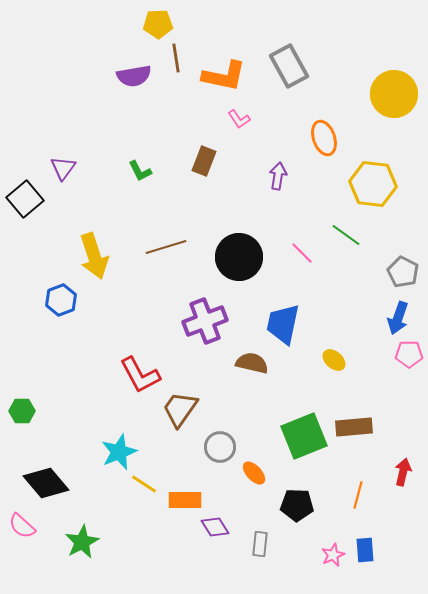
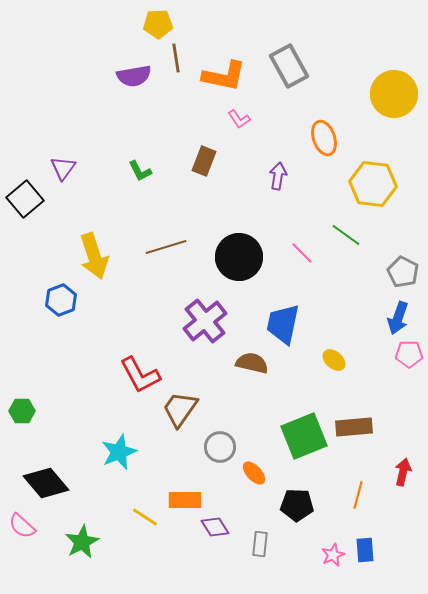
purple cross at (205, 321): rotated 18 degrees counterclockwise
yellow line at (144, 484): moved 1 px right, 33 px down
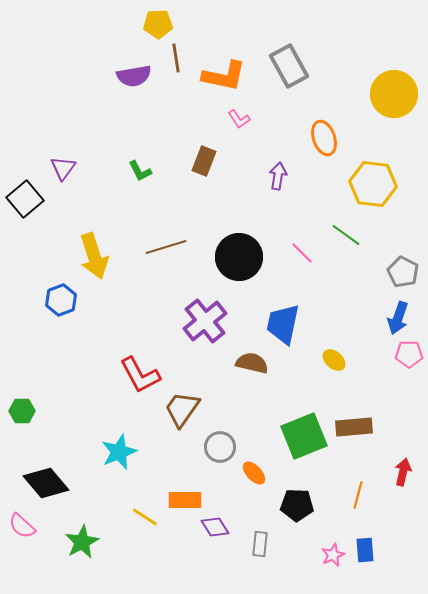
brown trapezoid at (180, 409): moved 2 px right
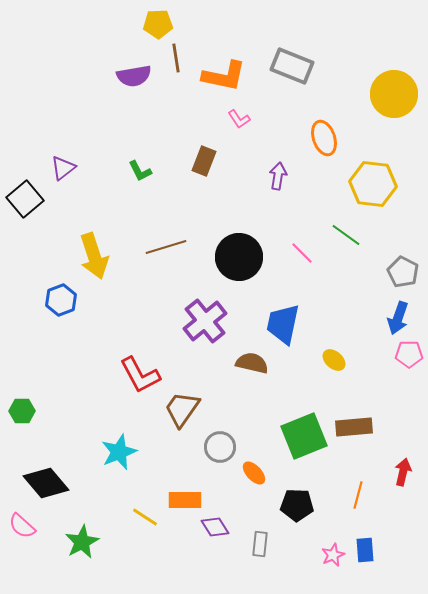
gray rectangle at (289, 66): moved 3 px right; rotated 39 degrees counterclockwise
purple triangle at (63, 168): rotated 16 degrees clockwise
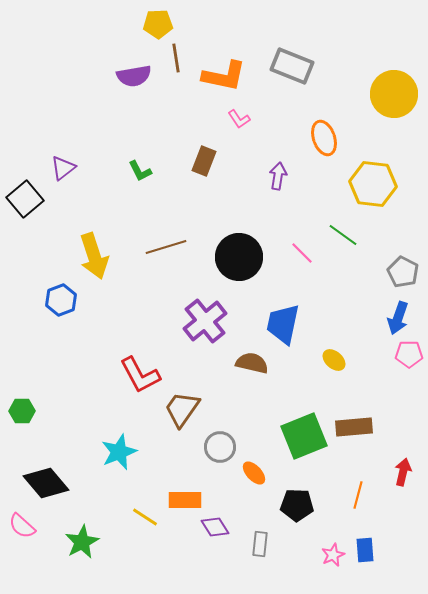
green line at (346, 235): moved 3 px left
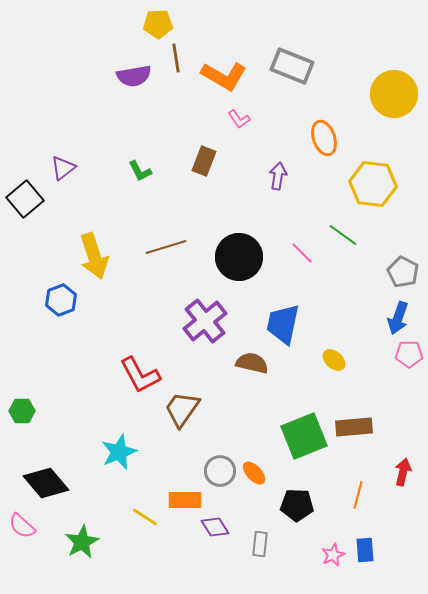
orange L-shape at (224, 76): rotated 18 degrees clockwise
gray circle at (220, 447): moved 24 px down
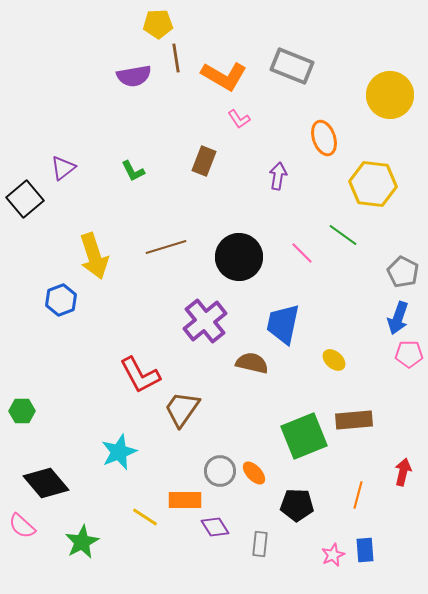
yellow circle at (394, 94): moved 4 px left, 1 px down
green L-shape at (140, 171): moved 7 px left
brown rectangle at (354, 427): moved 7 px up
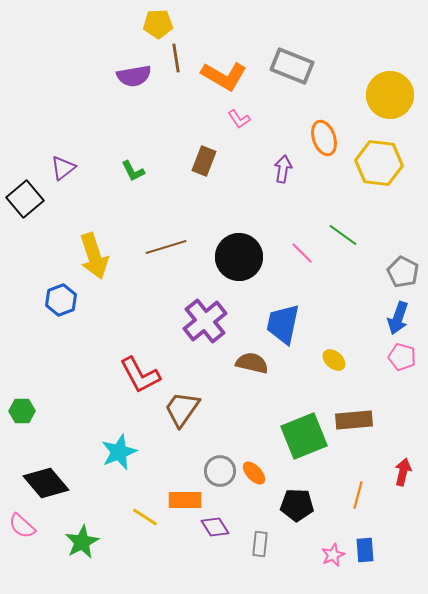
purple arrow at (278, 176): moved 5 px right, 7 px up
yellow hexagon at (373, 184): moved 6 px right, 21 px up
pink pentagon at (409, 354): moved 7 px left, 3 px down; rotated 16 degrees clockwise
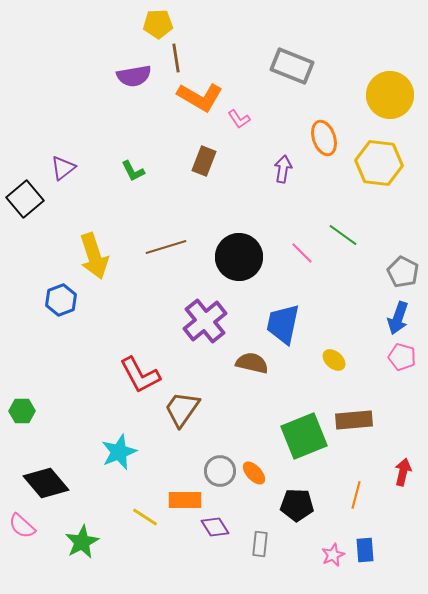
orange L-shape at (224, 76): moved 24 px left, 21 px down
orange line at (358, 495): moved 2 px left
